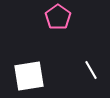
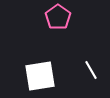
white square: moved 11 px right
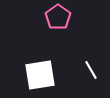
white square: moved 1 px up
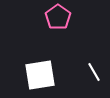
white line: moved 3 px right, 2 px down
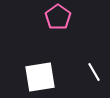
white square: moved 2 px down
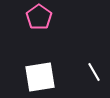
pink pentagon: moved 19 px left
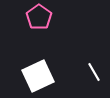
white square: moved 2 px left, 1 px up; rotated 16 degrees counterclockwise
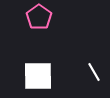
white square: rotated 24 degrees clockwise
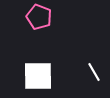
pink pentagon: rotated 15 degrees counterclockwise
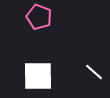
white line: rotated 18 degrees counterclockwise
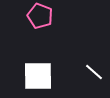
pink pentagon: moved 1 px right, 1 px up
